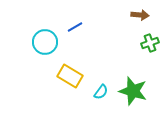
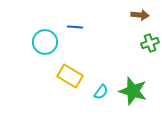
blue line: rotated 35 degrees clockwise
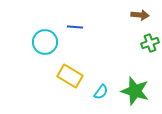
green star: moved 2 px right
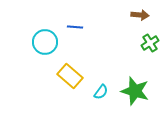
green cross: rotated 12 degrees counterclockwise
yellow rectangle: rotated 10 degrees clockwise
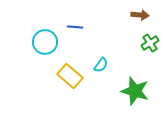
cyan semicircle: moved 27 px up
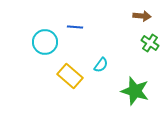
brown arrow: moved 2 px right, 1 px down
green cross: rotated 24 degrees counterclockwise
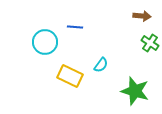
yellow rectangle: rotated 15 degrees counterclockwise
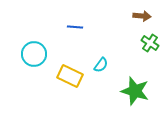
cyan circle: moved 11 px left, 12 px down
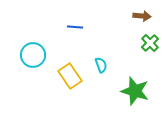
green cross: rotated 12 degrees clockwise
cyan circle: moved 1 px left, 1 px down
cyan semicircle: rotated 56 degrees counterclockwise
yellow rectangle: rotated 30 degrees clockwise
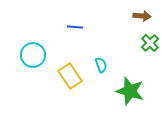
green star: moved 5 px left
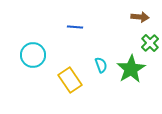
brown arrow: moved 2 px left, 1 px down
yellow rectangle: moved 4 px down
green star: moved 1 px right, 22 px up; rotated 24 degrees clockwise
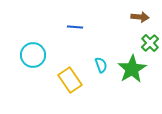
green star: moved 1 px right
